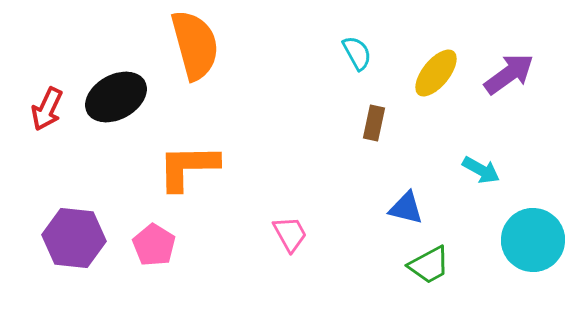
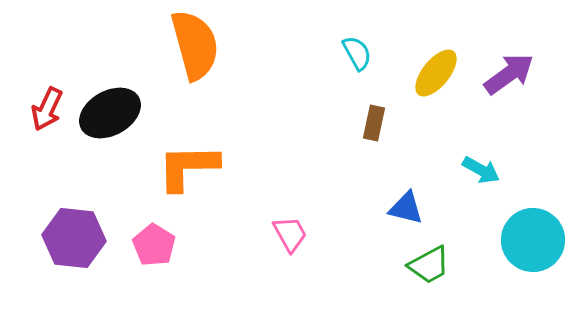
black ellipse: moved 6 px left, 16 px down
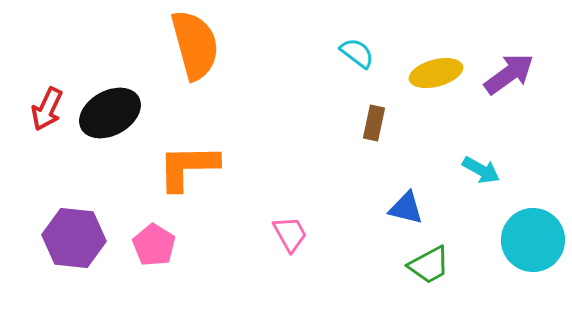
cyan semicircle: rotated 24 degrees counterclockwise
yellow ellipse: rotated 36 degrees clockwise
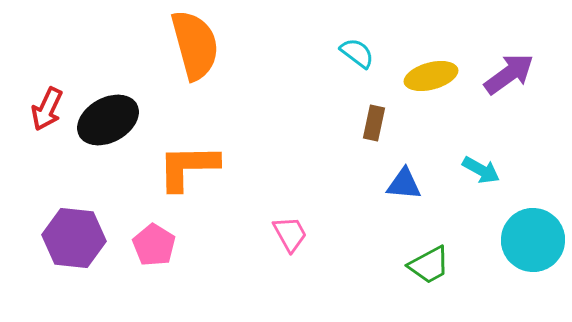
yellow ellipse: moved 5 px left, 3 px down
black ellipse: moved 2 px left, 7 px down
blue triangle: moved 2 px left, 24 px up; rotated 9 degrees counterclockwise
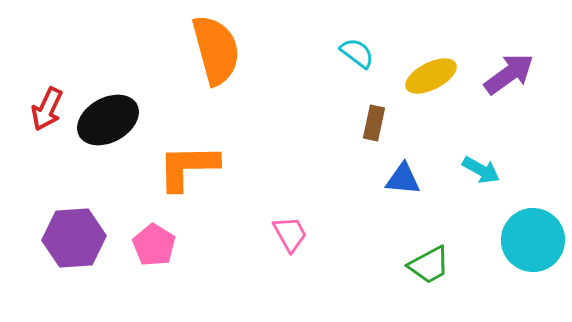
orange semicircle: moved 21 px right, 5 px down
yellow ellipse: rotated 12 degrees counterclockwise
blue triangle: moved 1 px left, 5 px up
purple hexagon: rotated 10 degrees counterclockwise
